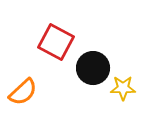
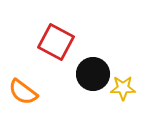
black circle: moved 6 px down
orange semicircle: rotated 80 degrees clockwise
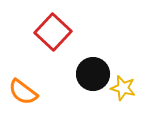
red square: moved 3 px left, 10 px up; rotated 15 degrees clockwise
yellow star: rotated 15 degrees clockwise
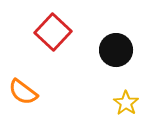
black circle: moved 23 px right, 24 px up
yellow star: moved 3 px right, 15 px down; rotated 20 degrees clockwise
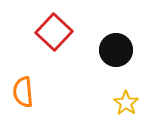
red square: moved 1 px right
orange semicircle: rotated 48 degrees clockwise
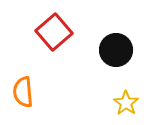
red square: rotated 6 degrees clockwise
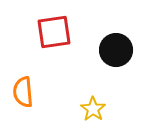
red square: rotated 33 degrees clockwise
yellow star: moved 33 px left, 6 px down
